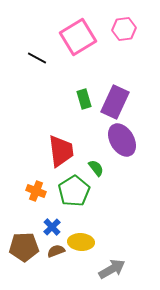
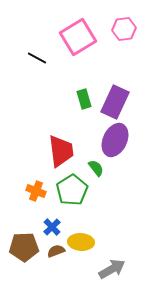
purple ellipse: moved 7 px left; rotated 56 degrees clockwise
green pentagon: moved 2 px left, 1 px up
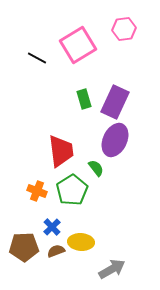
pink square: moved 8 px down
orange cross: moved 1 px right
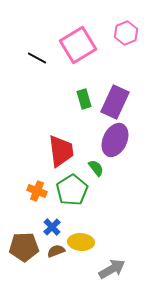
pink hexagon: moved 2 px right, 4 px down; rotated 15 degrees counterclockwise
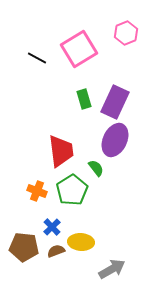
pink square: moved 1 px right, 4 px down
brown pentagon: rotated 8 degrees clockwise
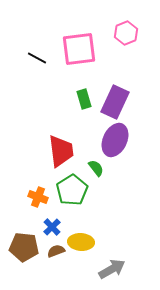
pink square: rotated 24 degrees clockwise
orange cross: moved 1 px right, 6 px down
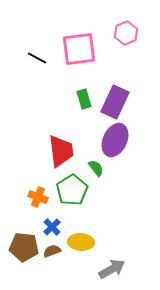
brown semicircle: moved 4 px left
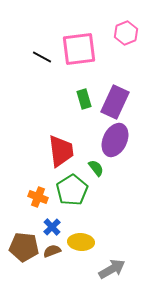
black line: moved 5 px right, 1 px up
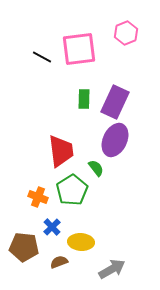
green rectangle: rotated 18 degrees clockwise
brown semicircle: moved 7 px right, 11 px down
